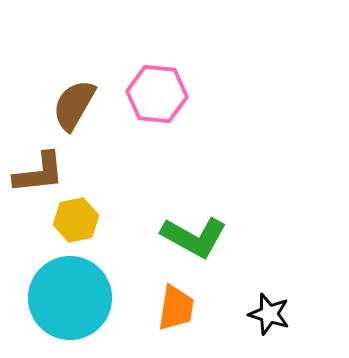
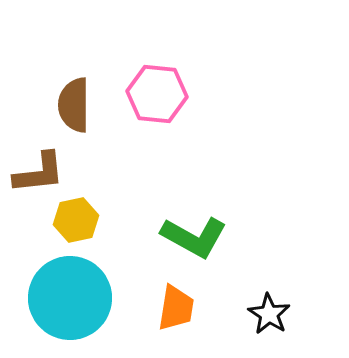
brown semicircle: rotated 30 degrees counterclockwise
black star: rotated 15 degrees clockwise
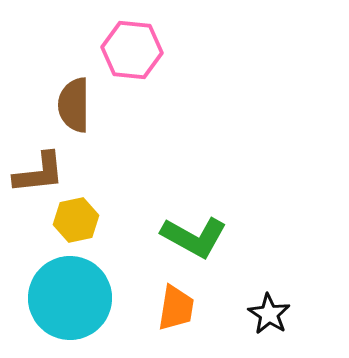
pink hexagon: moved 25 px left, 44 px up
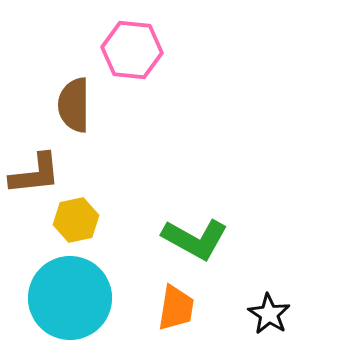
brown L-shape: moved 4 px left, 1 px down
green L-shape: moved 1 px right, 2 px down
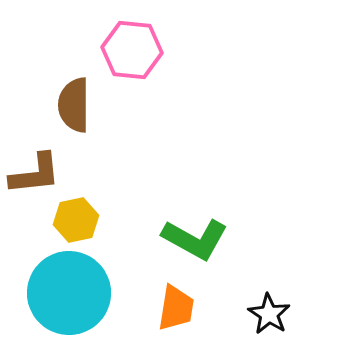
cyan circle: moved 1 px left, 5 px up
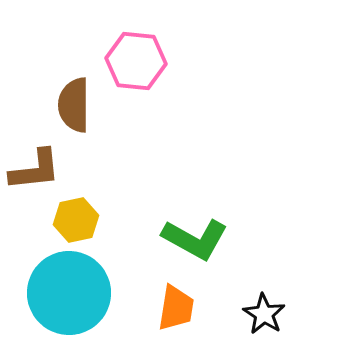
pink hexagon: moved 4 px right, 11 px down
brown L-shape: moved 4 px up
black star: moved 5 px left
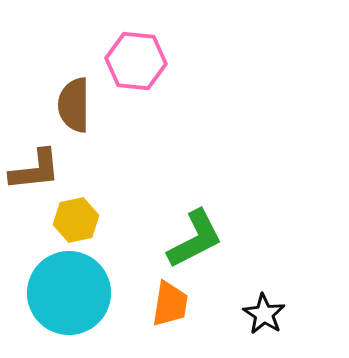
green L-shape: rotated 56 degrees counterclockwise
orange trapezoid: moved 6 px left, 4 px up
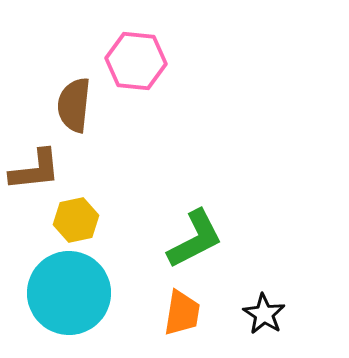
brown semicircle: rotated 6 degrees clockwise
orange trapezoid: moved 12 px right, 9 px down
